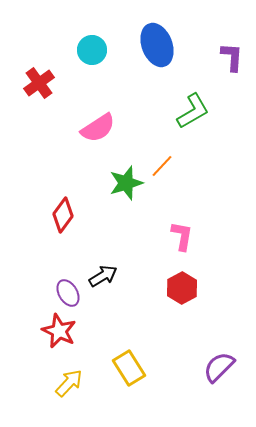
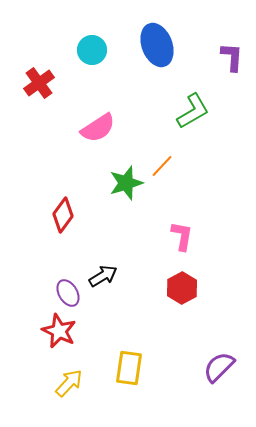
yellow rectangle: rotated 40 degrees clockwise
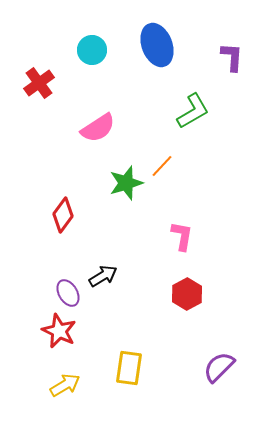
red hexagon: moved 5 px right, 6 px down
yellow arrow: moved 4 px left, 2 px down; rotated 16 degrees clockwise
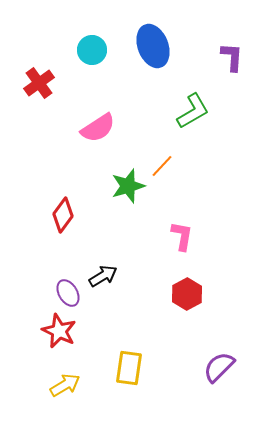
blue ellipse: moved 4 px left, 1 px down
green star: moved 2 px right, 3 px down
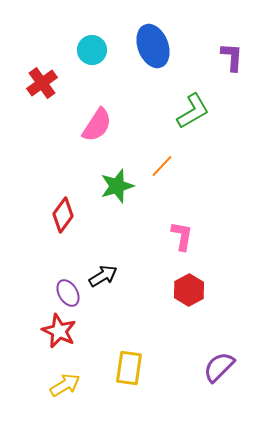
red cross: moved 3 px right
pink semicircle: moved 1 px left, 3 px up; rotated 24 degrees counterclockwise
green star: moved 11 px left
red hexagon: moved 2 px right, 4 px up
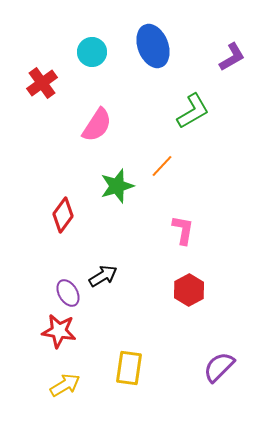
cyan circle: moved 2 px down
purple L-shape: rotated 56 degrees clockwise
pink L-shape: moved 1 px right, 6 px up
red star: rotated 16 degrees counterclockwise
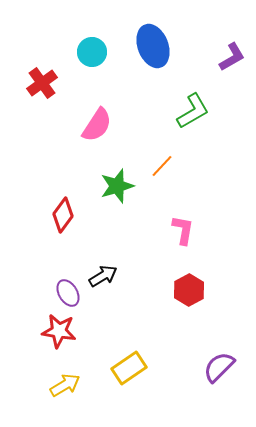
yellow rectangle: rotated 48 degrees clockwise
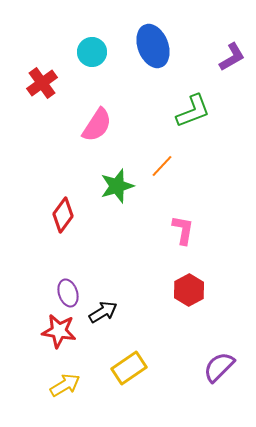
green L-shape: rotated 9 degrees clockwise
black arrow: moved 36 px down
purple ellipse: rotated 12 degrees clockwise
